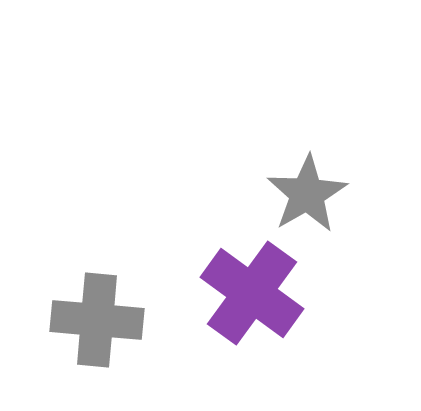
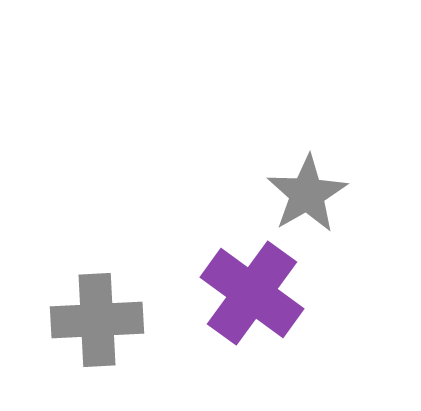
gray cross: rotated 8 degrees counterclockwise
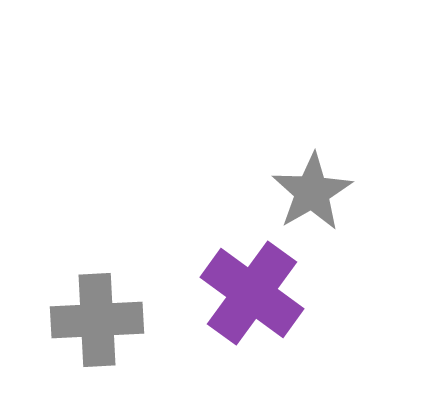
gray star: moved 5 px right, 2 px up
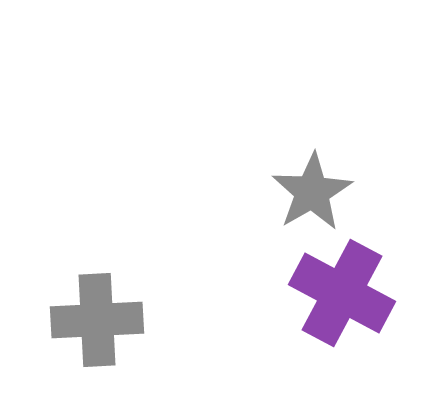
purple cross: moved 90 px right; rotated 8 degrees counterclockwise
